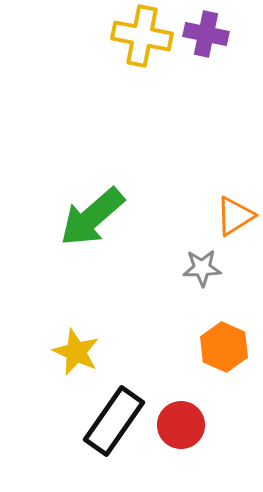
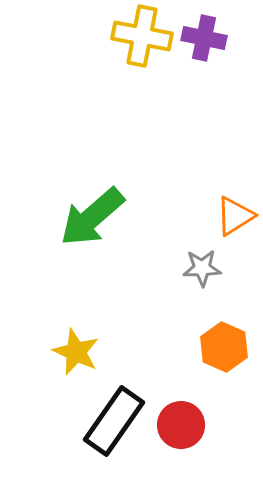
purple cross: moved 2 px left, 4 px down
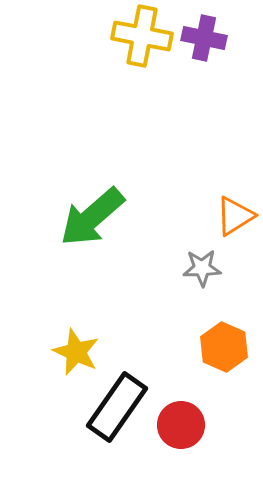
black rectangle: moved 3 px right, 14 px up
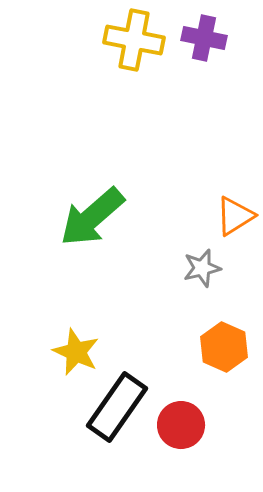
yellow cross: moved 8 px left, 4 px down
gray star: rotated 12 degrees counterclockwise
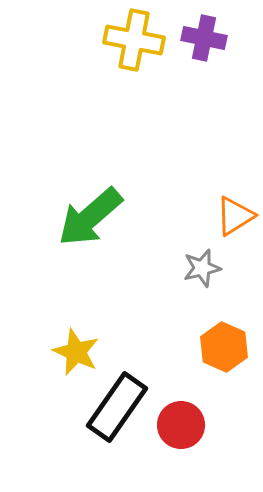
green arrow: moved 2 px left
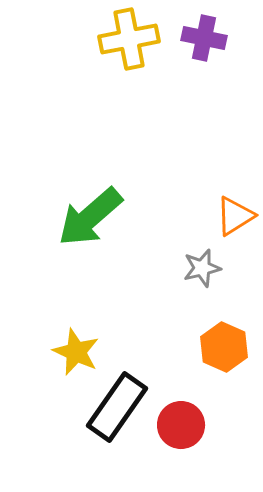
yellow cross: moved 5 px left, 1 px up; rotated 22 degrees counterclockwise
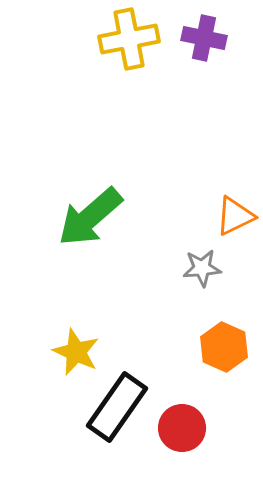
orange triangle: rotated 6 degrees clockwise
gray star: rotated 9 degrees clockwise
red circle: moved 1 px right, 3 px down
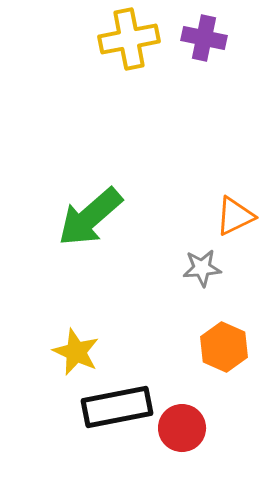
black rectangle: rotated 44 degrees clockwise
